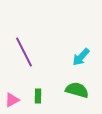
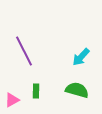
purple line: moved 1 px up
green rectangle: moved 2 px left, 5 px up
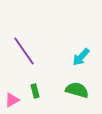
purple line: rotated 8 degrees counterclockwise
green rectangle: moved 1 px left; rotated 16 degrees counterclockwise
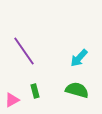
cyan arrow: moved 2 px left, 1 px down
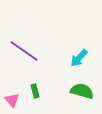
purple line: rotated 20 degrees counterclockwise
green semicircle: moved 5 px right, 1 px down
pink triangle: rotated 42 degrees counterclockwise
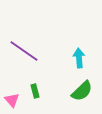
cyan arrow: rotated 132 degrees clockwise
green semicircle: rotated 120 degrees clockwise
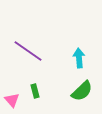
purple line: moved 4 px right
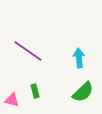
green semicircle: moved 1 px right, 1 px down
pink triangle: rotated 35 degrees counterclockwise
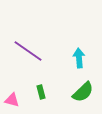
green rectangle: moved 6 px right, 1 px down
